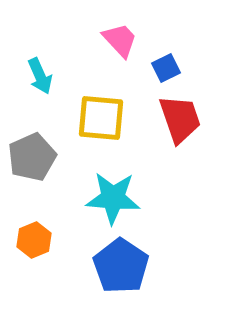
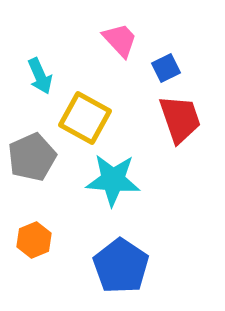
yellow square: moved 16 px left; rotated 24 degrees clockwise
cyan star: moved 18 px up
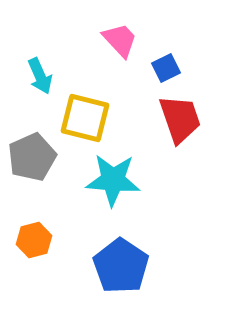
yellow square: rotated 15 degrees counterclockwise
orange hexagon: rotated 8 degrees clockwise
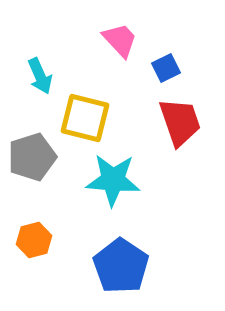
red trapezoid: moved 3 px down
gray pentagon: rotated 6 degrees clockwise
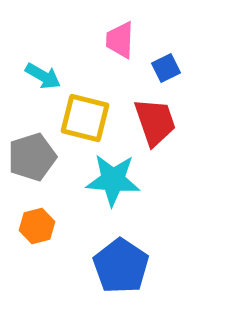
pink trapezoid: rotated 135 degrees counterclockwise
cyan arrow: moved 3 px right; rotated 36 degrees counterclockwise
red trapezoid: moved 25 px left
orange hexagon: moved 3 px right, 14 px up
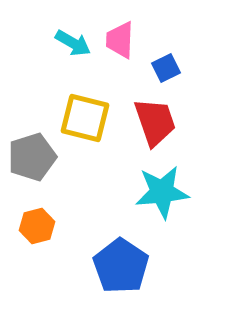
cyan arrow: moved 30 px right, 33 px up
cyan star: moved 49 px right, 12 px down; rotated 10 degrees counterclockwise
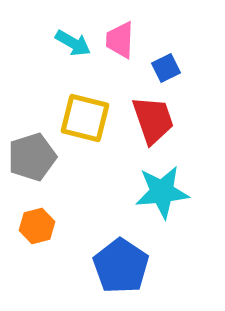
red trapezoid: moved 2 px left, 2 px up
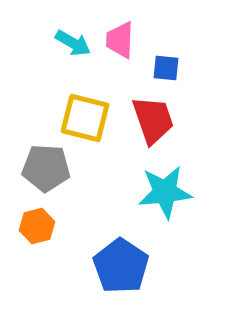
blue square: rotated 32 degrees clockwise
gray pentagon: moved 14 px right, 11 px down; rotated 21 degrees clockwise
cyan star: moved 3 px right
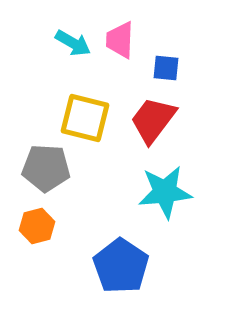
red trapezoid: rotated 124 degrees counterclockwise
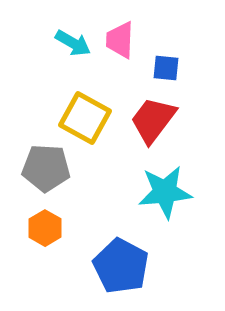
yellow square: rotated 15 degrees clockwise
orange hexagon: moved 8 px right, 2 px down; rotated 16 degrees counterclockwise
blue pentagon: rotated 6 degrees counterclockwise
